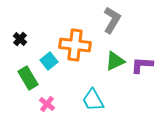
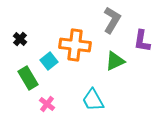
purple L-shape: moved 24 px up; rotated 85 degrees counterclockwise
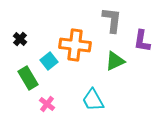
gray L-shape: rotated 24 degrees counterclockwise
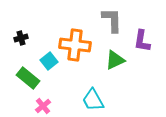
gray L-shape: rotated 8 degrees counterclockwise
black cross: moved 1 px right, 1 px up; rotated 32 degrees clockwise
green triangle: moved 1 px up
green rectangle: rotated 20 degrees counterclockwise
pink cross: moved 4 px left, 2 px down; rotated 14 degrees clockwise
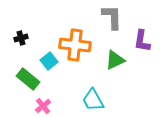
gray L-shape: moved 3 px up
green rectangle: moved 1 px down
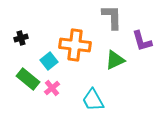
purple L-shape: rotated 25 degrees counterclockwise
pink cross: moved 9 px right, 18 px up
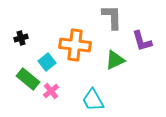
cyan square: moved 2 px left, 1 px down
pink cross: moved 1 px left, 3 px down
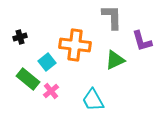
black cross: moved 1 px left, 1 px up
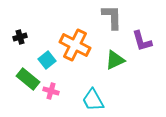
orange cross: rotated 20 degrees clockwise
cyan square: moved 2 px up
pink cross: rotated 35 degrees counterclockwise
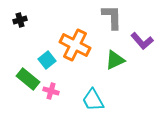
black cross: moved 17 px up
purple L-shape: rotated 25 degrees counterclockwise
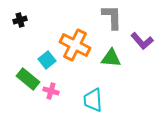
green triangle: moved 4 px left, 2 px up; rotated 30 degrees clockwise
cyan trapezoid: rotated 25 degrees clockwise
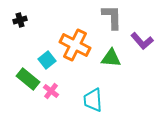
pink cross: rotated 21 degrees clockwise
